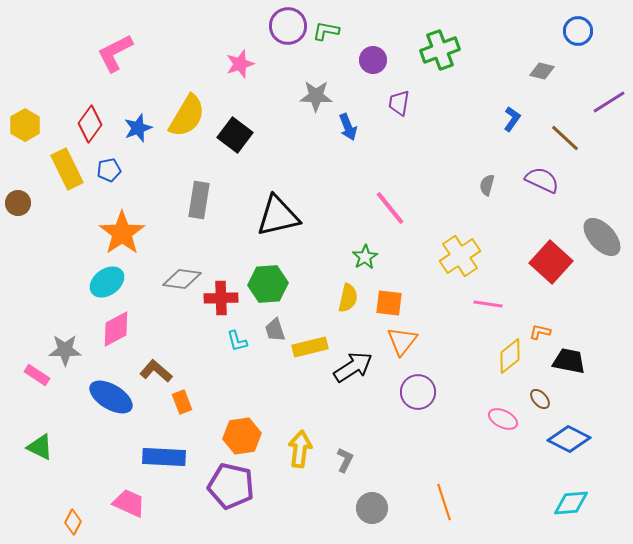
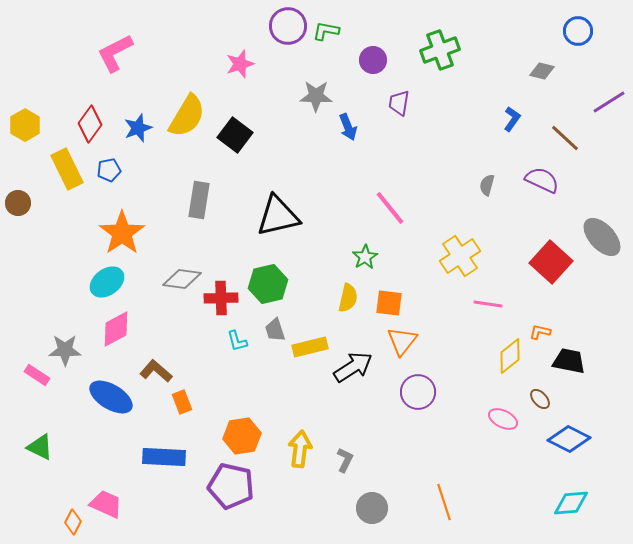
green hexagon at (268, 284): rotated 9 degrees counterclockwise
pink trapezoid at (129, 503): moved 23 px left, 1 px down
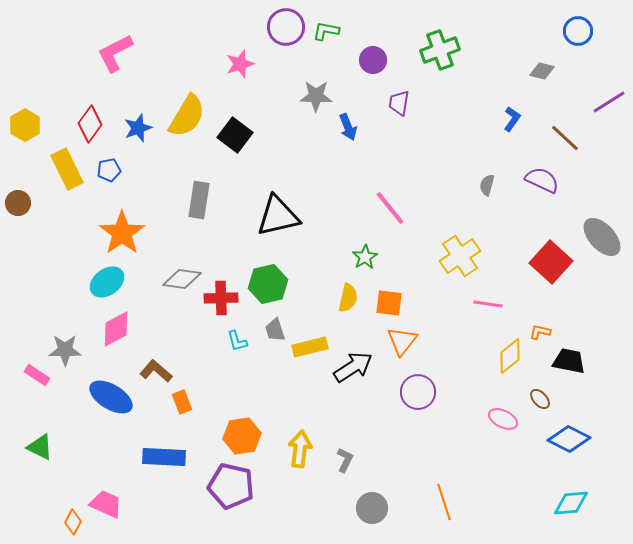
purple circle at (288, 26): moved 2 px left, 1 px down
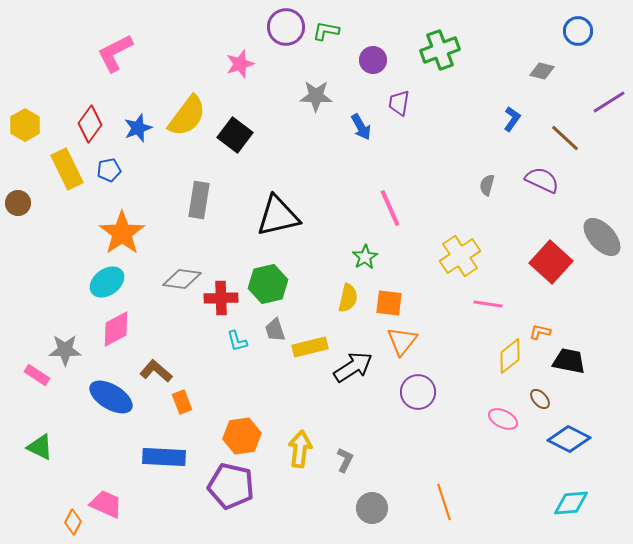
yellow semicircle at (187, 116): rotated 6 degrees clockwise
blue arrow at (348, 127): moved 13 px right; rotated 8 degrees counterclockwise
pink line at (390, 208): rotated 15 degrees clockwise
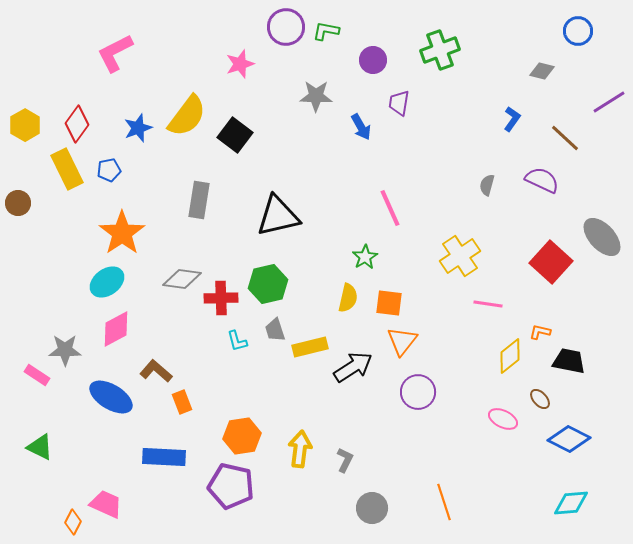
red diamond at (90, 124): moved 13 px left
